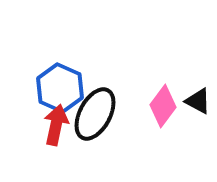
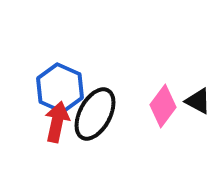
red arrow: moved 1 px right, 3 px up
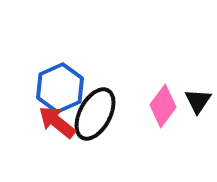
blue hexagon: rotated 12 degrees clockwise
black triangle: rotated 36 degrees clockwise
red arrow: rotated 63 degrees counterclockwise
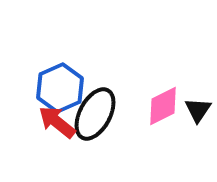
black triangle: moved 9 px down
pink diamond: rotated 27 degrees clockwise
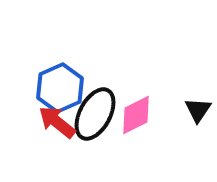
pink diamond: moved 27 px left, 9 px down
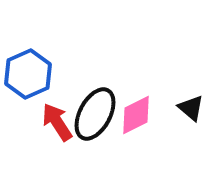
blue hexagon: moved 32 px left, 14 px up
black triangle: moved 7 px left, 2 px up; rotated 24 degrees counterclockwise
red arrow: rotated 18 degrees clockwise
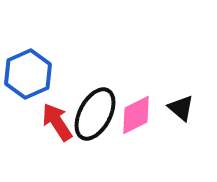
black triangle: moved 10 px left
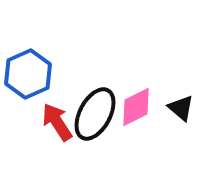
pink diamond: moved 8 px up
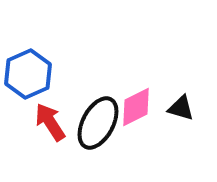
black triangle: rotated 24 degrees counterclockwise
black ellipse: moved 3 px right, 9 px down
red arrow: moved 7 px left
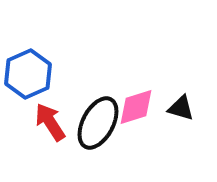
pink diamond: rotated 9 degrees clockwise
